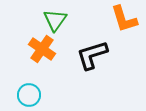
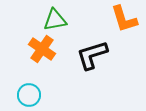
green triangle: rotated 45 degrees clockwise
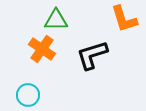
green triangle: moved 1 px right; rotated 10 degrees clockwise
cyan circle: moved 1 px left
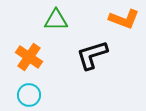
orange L-shape: rotated 52 degrees counterclockwise
orange cross: moved 13 px left, 8 px down
cyan circle: moved 1 px right
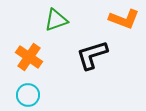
green triangle: rotated 20 degrees counterclockwise
cyan circle: moved 1 px left
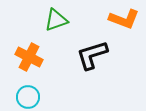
orange cross: rotated 8 degrees counterclockwise
cyan circle: moved 2 px down
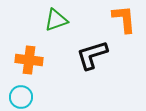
orange L-shape: rotated 116 degrees counterclockwise
orange cross: moved 3 px down; rotated 20 degrees counterclockwise
cyan circle: moved 7 px left
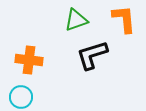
green triangle: moved 20 px right
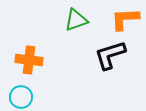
orange L-shape: moved 1 px right; rotated 88 degrees counterclockwise
black L-shape: moved 18 px right
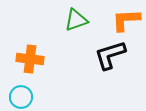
orange L-shape: moved 1 px right, 1 px down
orange cross: moved 1 px right, 1 px up
